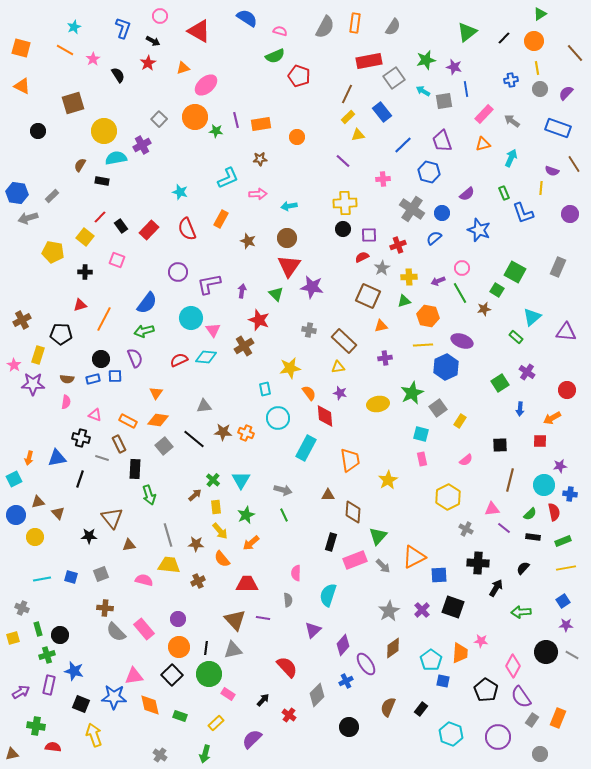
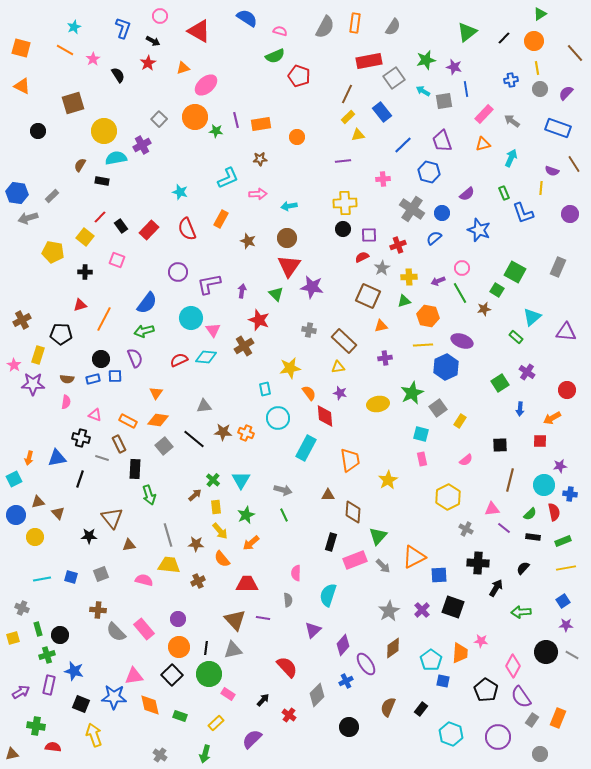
purple line at (343, 161): rotated 49 degrees counterclockwise
brown cross at (105, 608): moved 7 px left, 2 px down
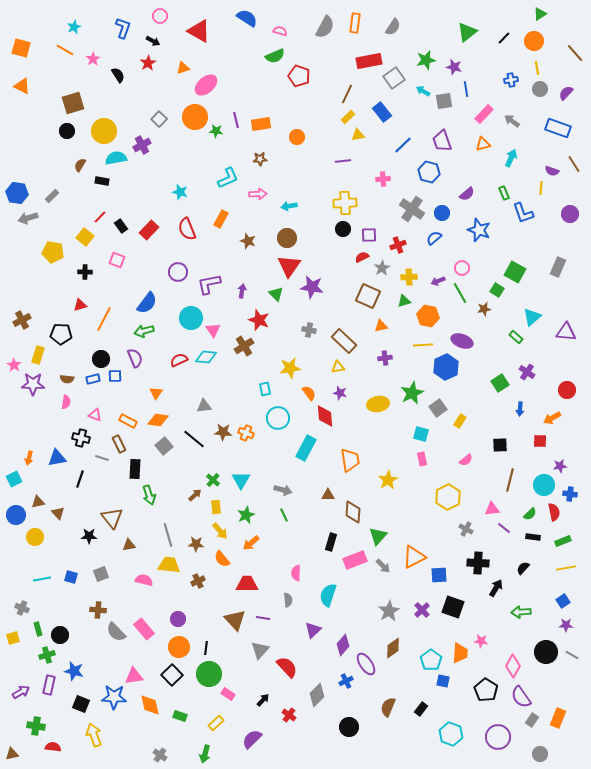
black circle at (38, 131): moved 29 px right
gray triangle at (233, 650): moved 27 px right; rotated 36 degrees counterclockwise
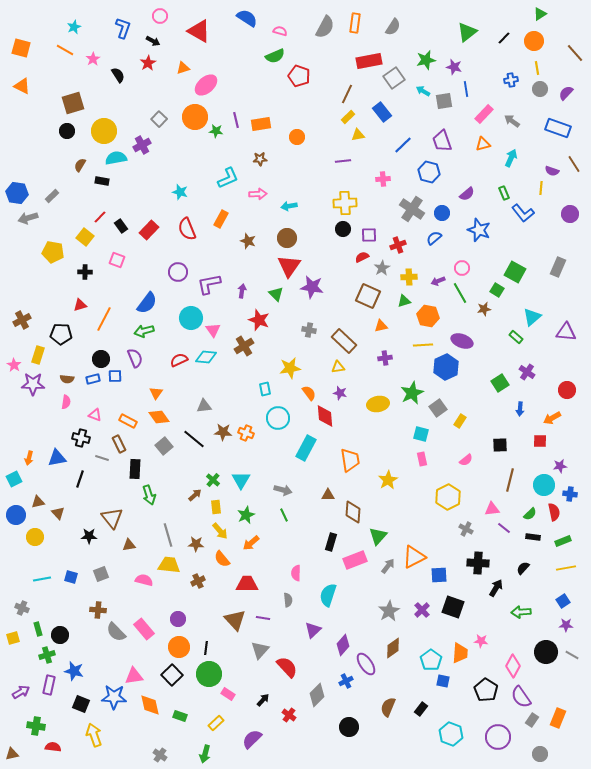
blue L-shape at (523, 213): rotated 20 degrees counterclockwise
orange diamond at (158, 420): moved 1 px right, 3 px up; rotated 45 degrees clockwise
gray arrow at (383, 566): moved 5 px right; rotated 98 degrees counterclockwise
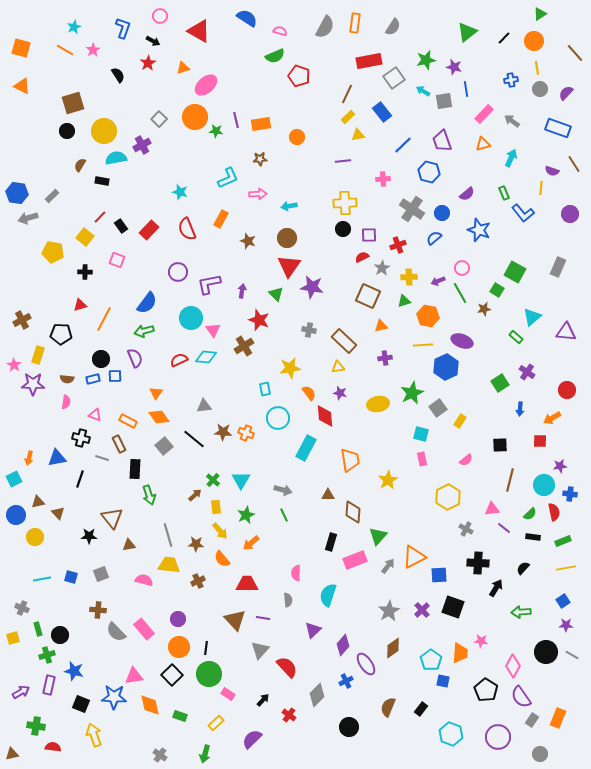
pink star at (93, 59): moved 9 px up
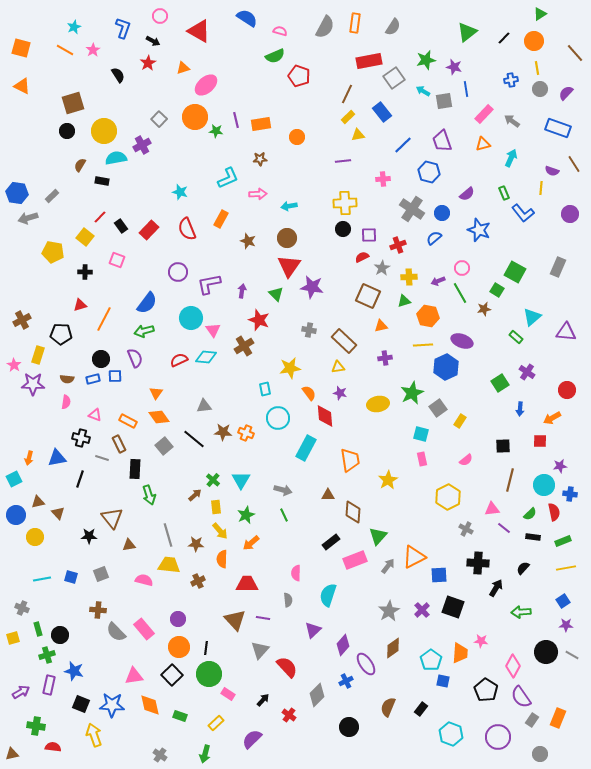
black square at (500, 445): moved 3 px right, 1 px down
black rectangle at (331, 542): rotated 36 degrees clockwise
orange semicircle at (222, 559): rotated 42 degrees clockwise
blue star at (114, 697): moved 2 px left, 8 px down
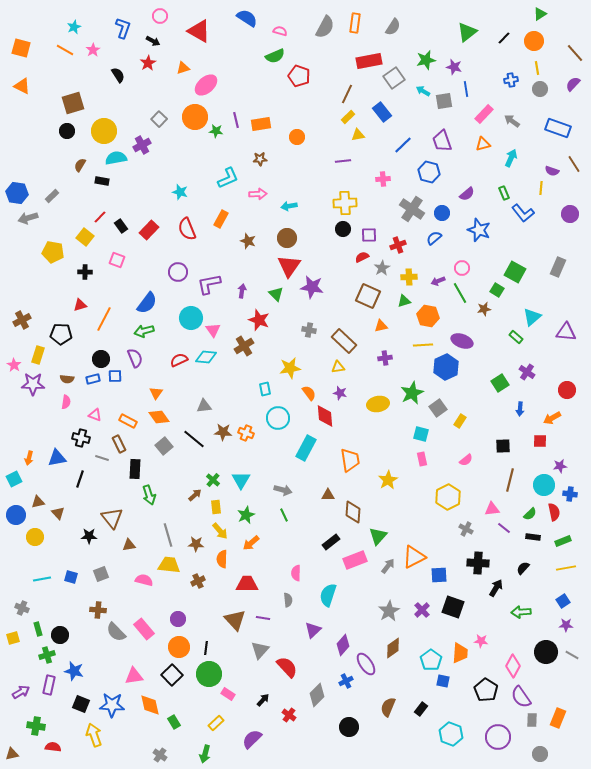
purple semicircle at (566, 93): moved 7 px right, 9 px up
green rectangle at (180, 716): moved 6 px left, 6 px down; rotated 40 degrees clockwise
gray rectangle at (532, 720): rotated 32 degrees counterclockwise
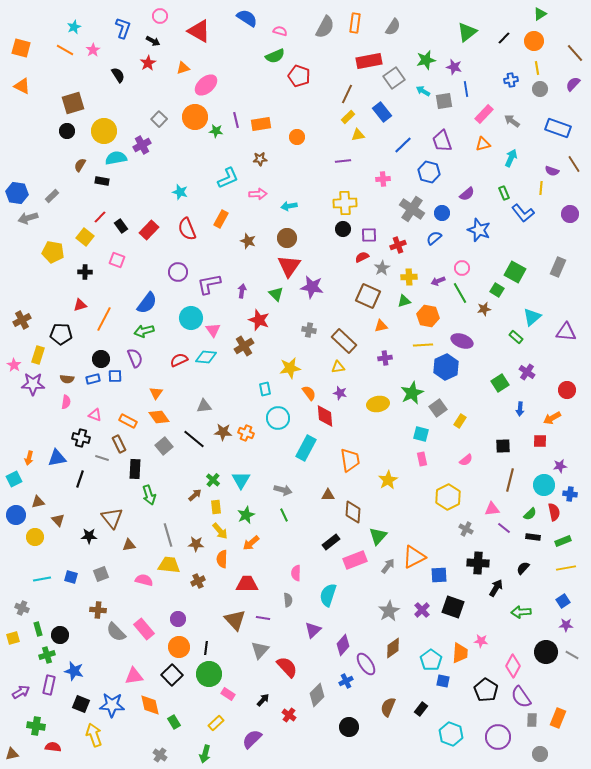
brown triangle at (58, 513): moved 7 px down
